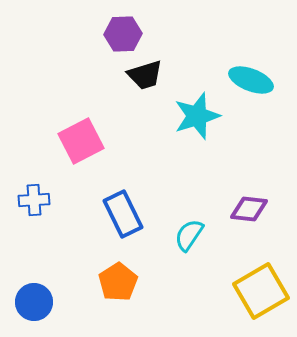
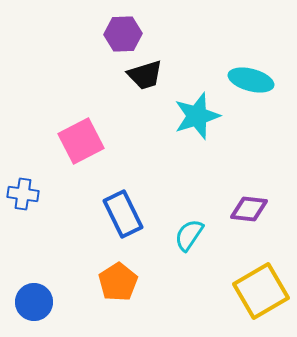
cyan ellipse: rotated 6 degrees counterclockwise
blue cross: moved 11 px left, 6 px up; rotated 12 degrees clockwise
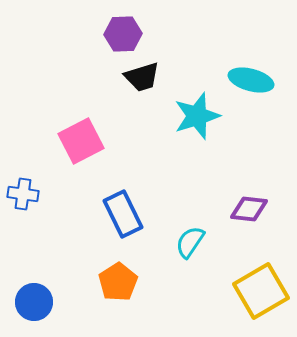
black trapezoid: moved 3 px left, 2 px down
cyan semicircle: moved 1 px right, 7 px down
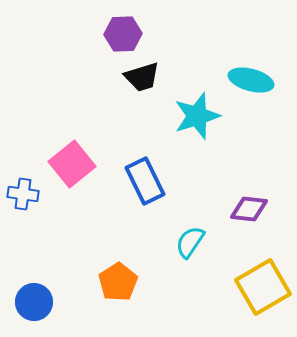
pink square: moved 9 px left, 23 px down; rotated 12 degrees counterclockwise
blue rectangle: moved 22 px right, 33 px up
yellow square: moved 2 px right, 4 px up
